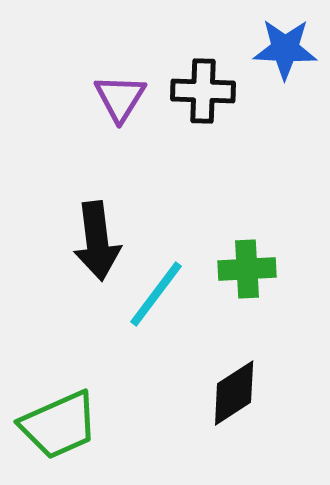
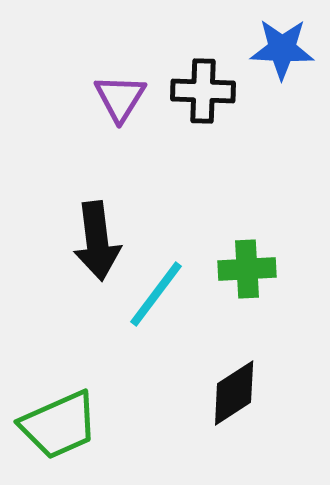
blue star: moved 3 px left
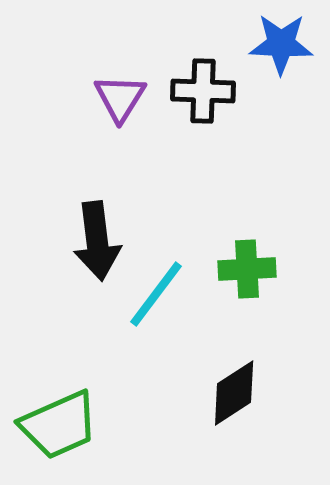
blue star: moved 1 px left, 5 px up
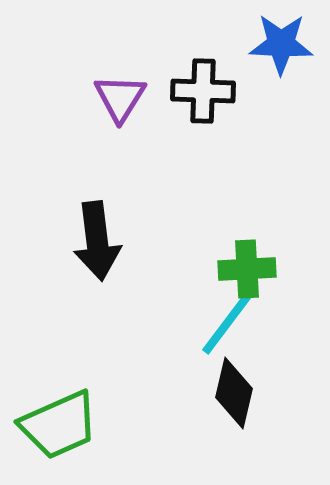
cyan line: moved 72 px right, 28 px down
black diamond: rotated 44 degrees counterclockwise
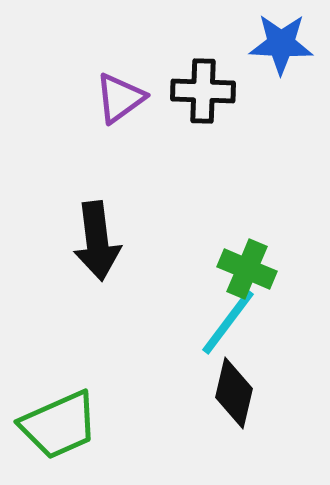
purple triangle: rotated 22 degrees clockwise
green cross: rotated 26 degrees clockwise
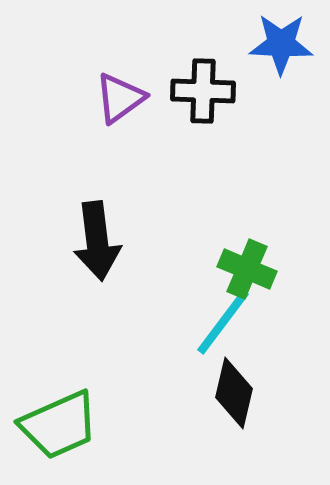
cyan line: moved 5 px left
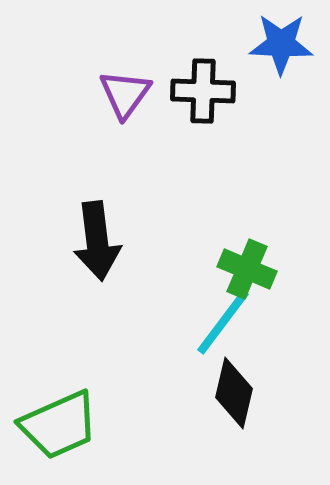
purple triangle: moved 5 px right, 4 px up; rotated 18 degrees counterclockwise
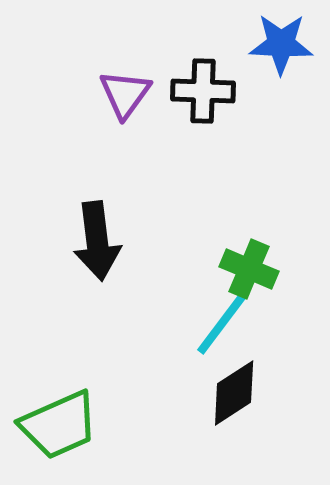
green cross: moved 2 px right
black diamond: rotated 44 degrees clockwise
